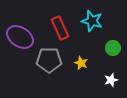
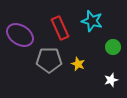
purple ellipse: moved 2 px up
green circle: moved 1 px up
yellow star: moved 3 px left, 1 px down
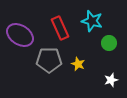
green circle: moved 4 px left, 4 px up
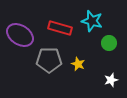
red rectangle: rotated 50 degrees counterclockwise
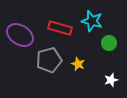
gray pentagon: rotated 15 degrees counterclockwise
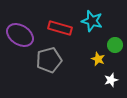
green circle: moved 6 px right, 2 px down
yellow star: moved 20 px right, 5 px up
